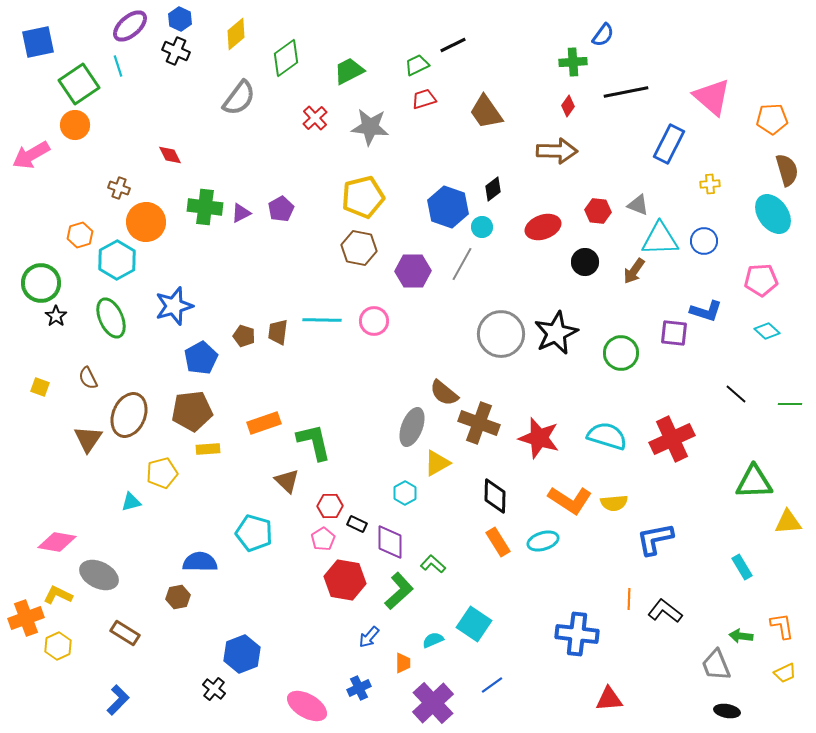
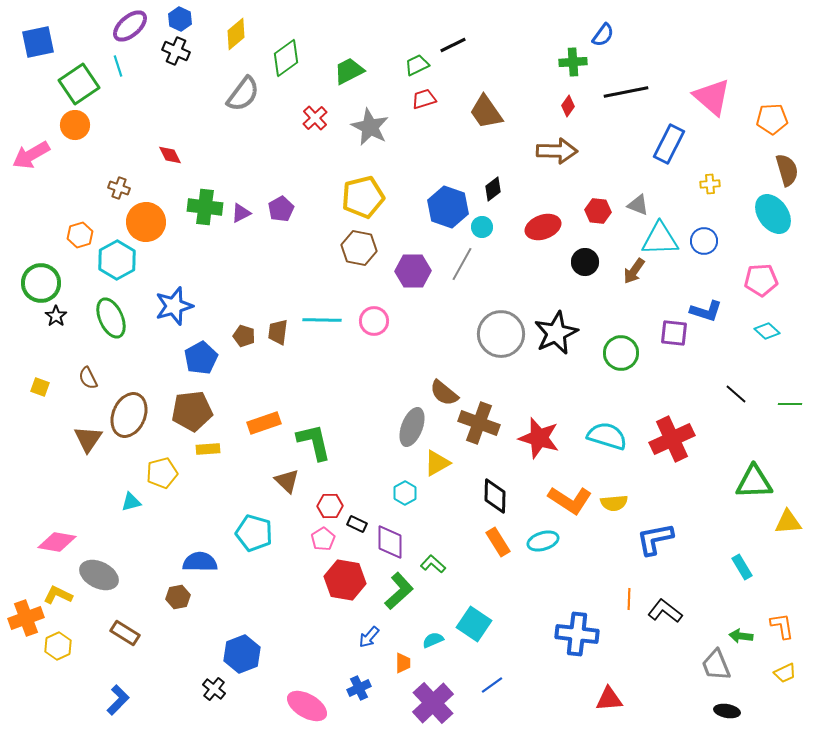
gray semicircle at (239, 98): moved 4 px right, 4 px up
gray star at (370, 127): rotated 21 degrees clockwise
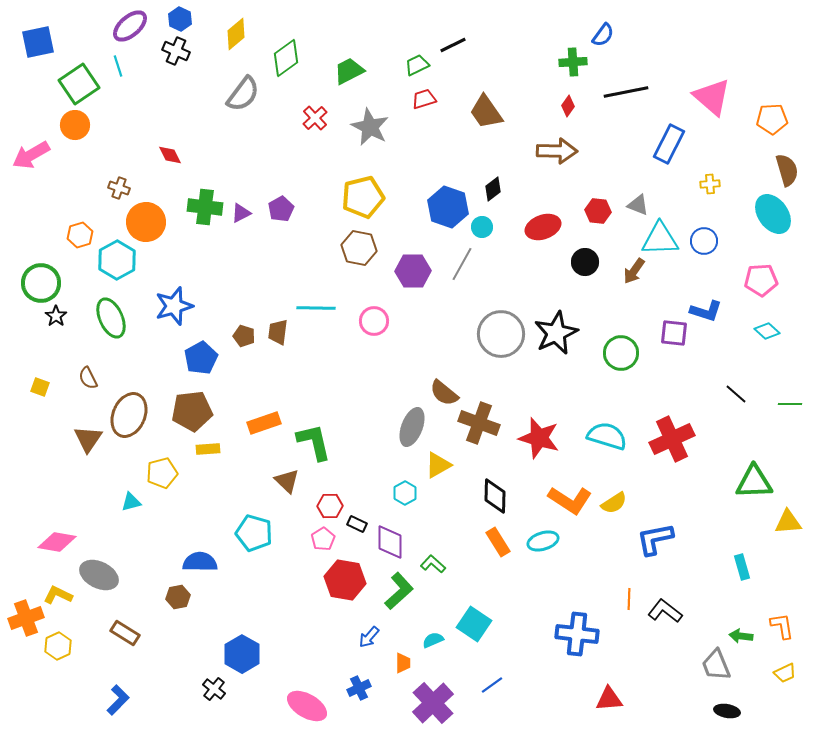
cyan line at (322, 320): moved 6 px left, 12 px up
yellow triangle at (437, 463): moved 1 px right, 2 px down
yellow semicircle at (614, 503): rotated 28 degrees counterclockwise
cyan rectangle at (742, 567): rotated 15 degrees clockwise
blue hexagon at (242, 654): rotated 9 degrees counterclockwise
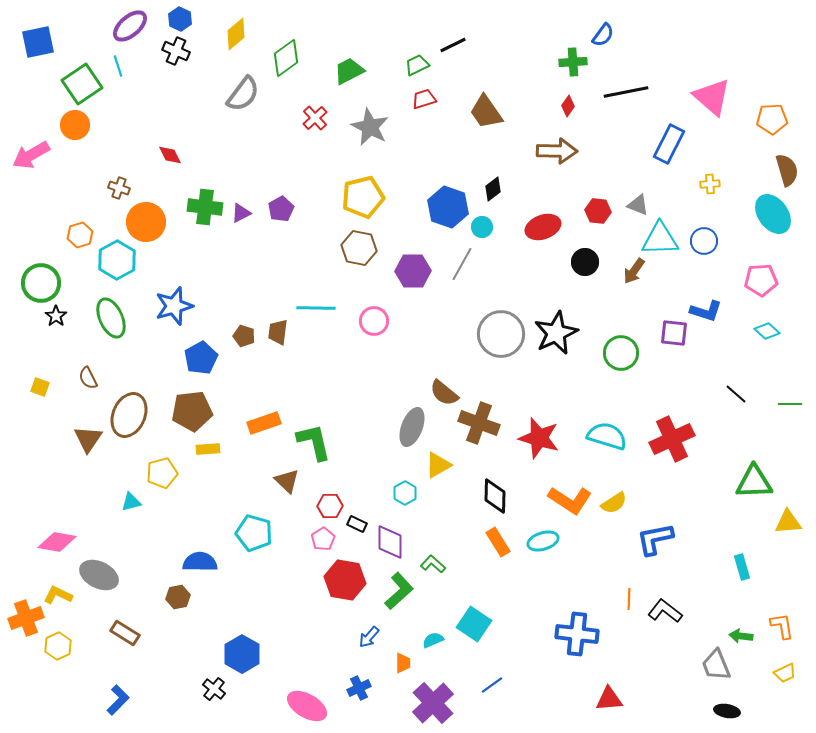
green square at (79, 84): moved 3 px right
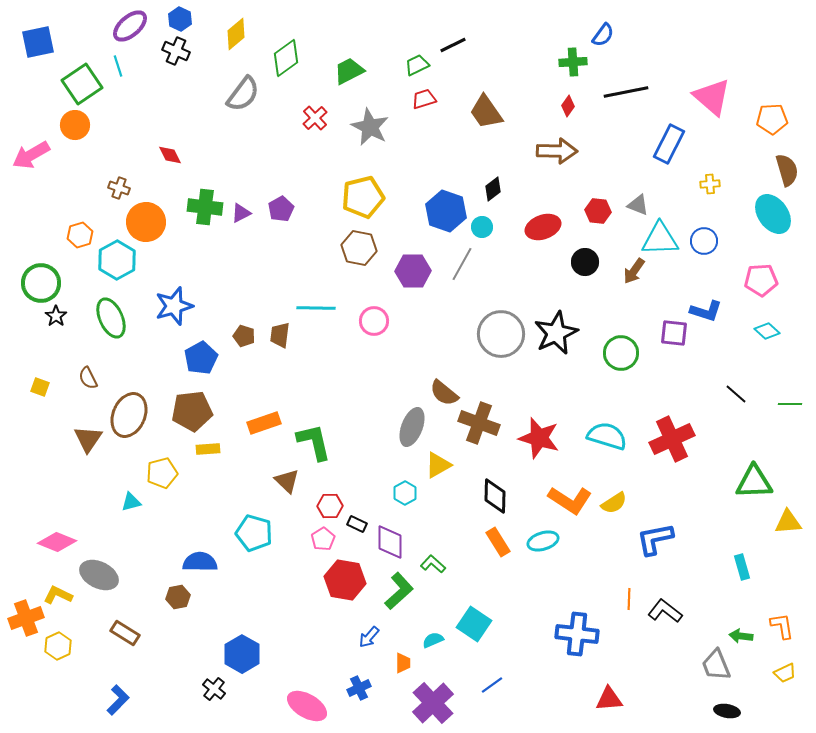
blue hexagon at (448, 207): moved 2 px left, 4 px down
brown trapezoid at (278, 332): moved 2 px right, 3 px down
pink diamond at (57, 542): rotated 12 degrees clockwise
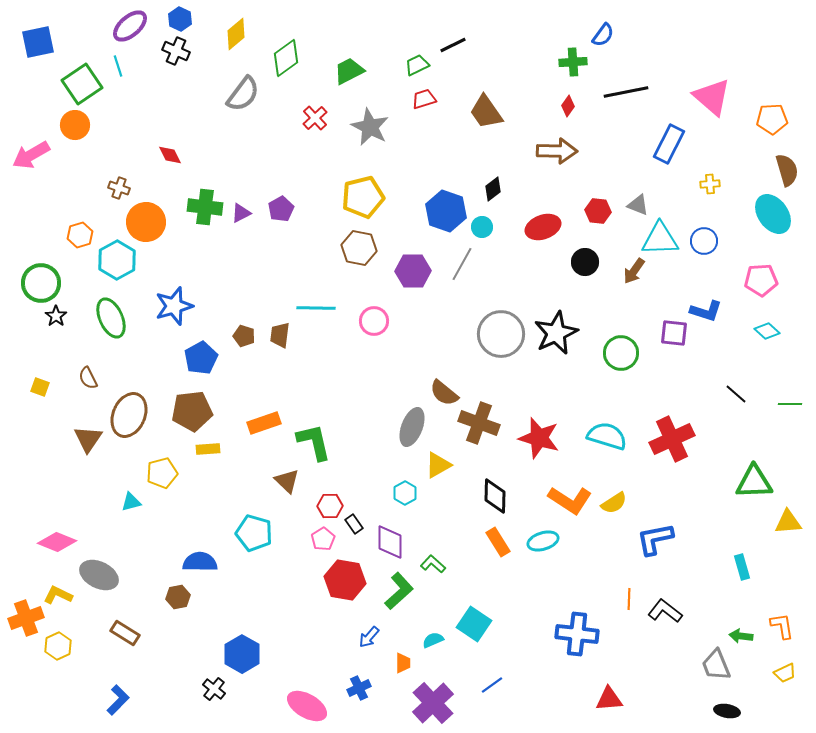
black rectangle at (357, 524): moved 3 px left; rotated 30 degrees clockwise
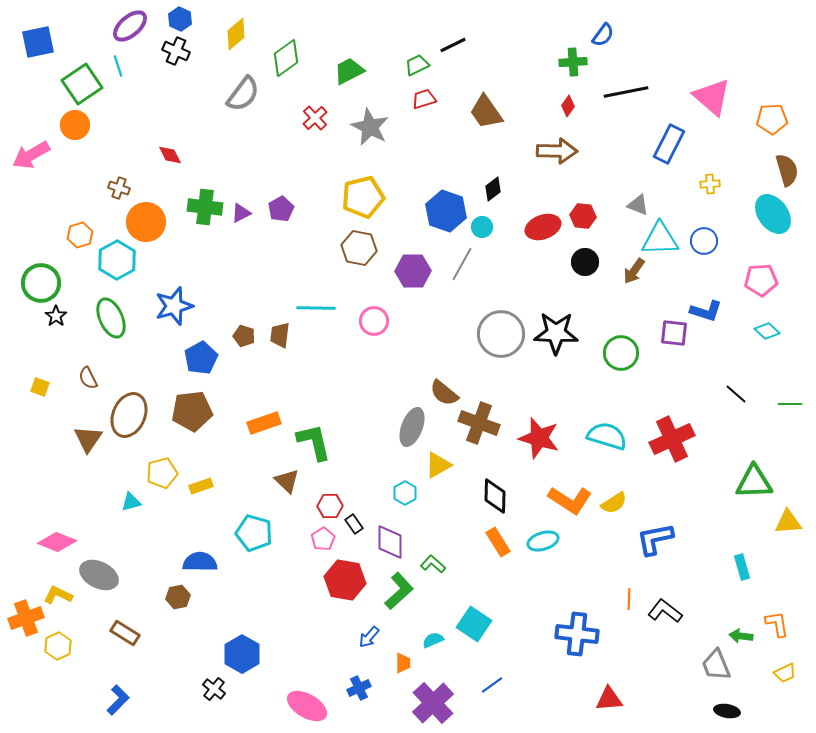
red hexagon at (598, 211): moved 15 px left, 5 px down
black star at (556, 333): rotated 27 degrees clockwise
yellow rectangle at (208, 449): moved 7 px left, 37 px down; rotated 15 degrees counterclockwise
orange L-shape at (782, 626): moved 5 px left, 2 px up
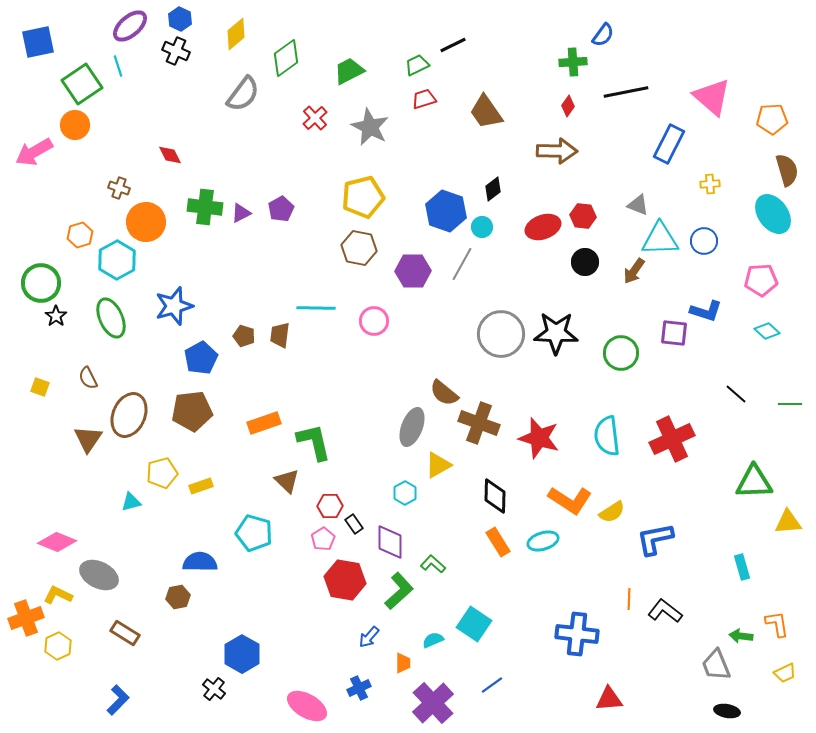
pink arrow at (31, 155): moved 3 px right, 3 px up
cyan semicircle at (607, 436): rotated 114 degrees counterclockwise
yellow semicircle at (614, 503): moved 2 px left, 9 px down
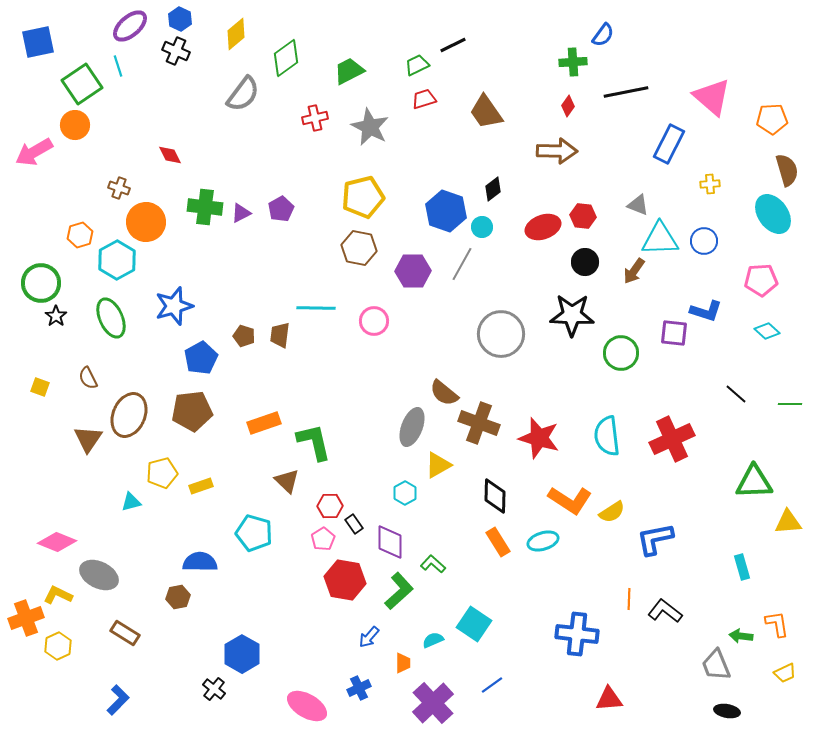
red cross at (315, 118): rotated 30 degrees clockwise
black star at (556, 333): moved 16 px right, 18 px up
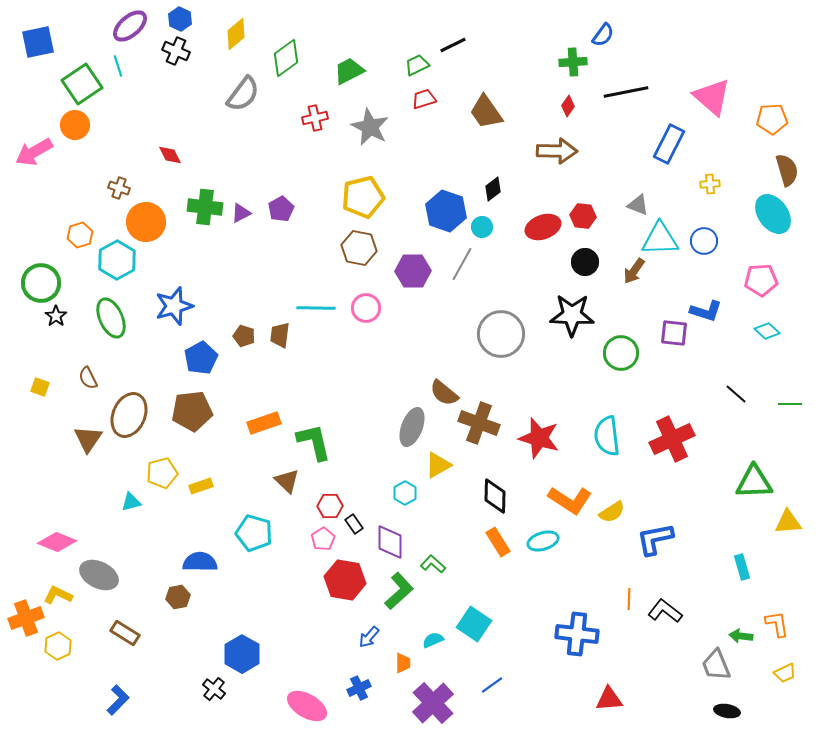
pink circle at (374, 321): moved 8 px left, 13 px up
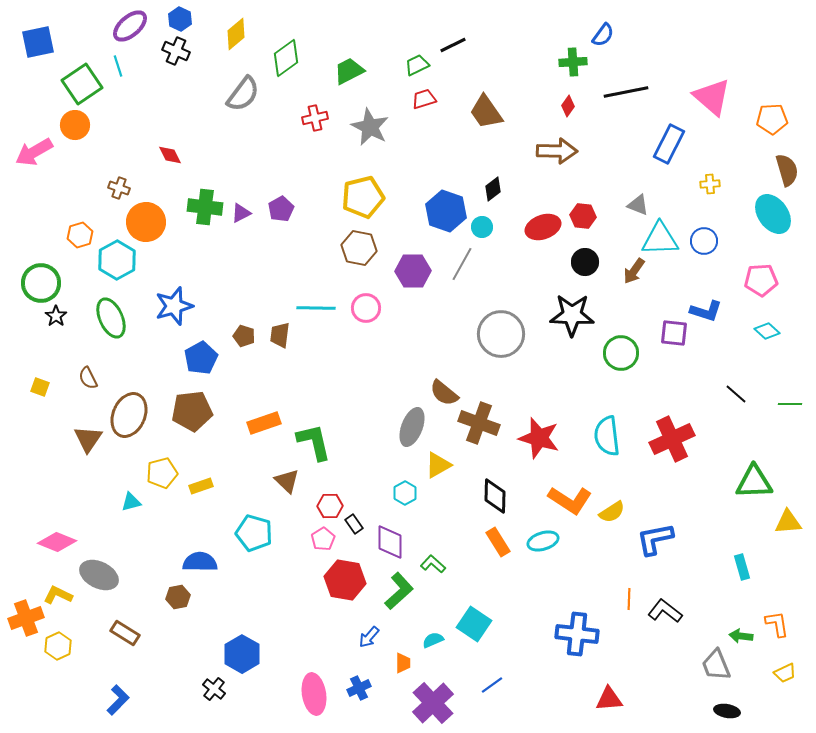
pink ellipse at (307, 706): moved 7 px right, 12 px up; rotated 51 degrees clockwise
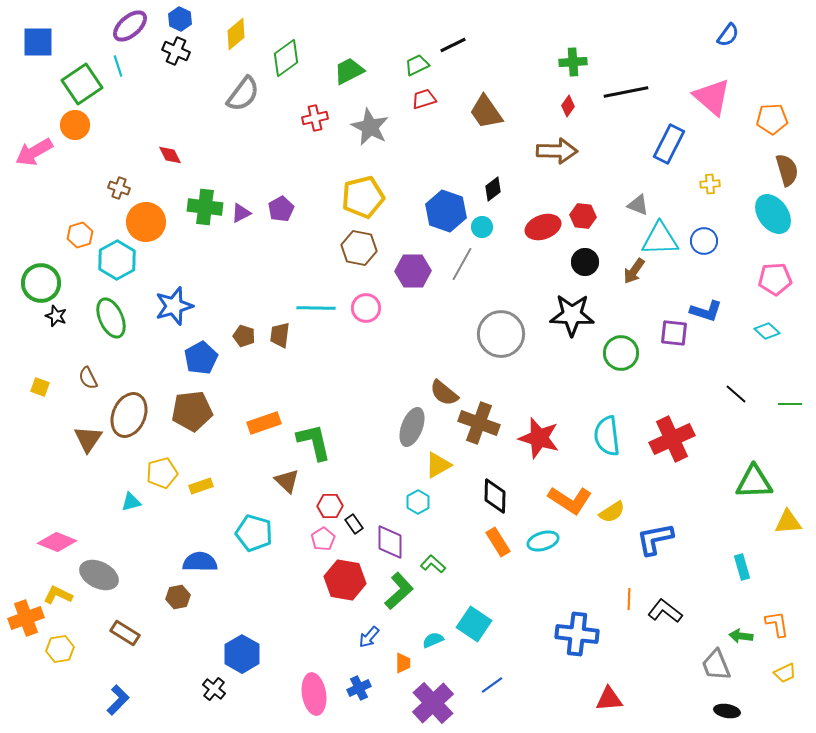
blue semicircle at (603, 35): moved 125 px right
blue square at (38, 42): rotated 12 degrees clockwise
pink pentagon at (761, 280): moved 14 px right, 1 px up
black star at (56, 316): rotated 15 degrees counterclockwise
cyan hexagon at (405, 493): moved 13 px right, 9 px down
yellow hexagon at (58, 646): moved 2 px right, 3 px down; rotated 16 degrees clockwise
